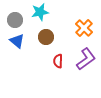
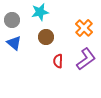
gray circle: moved 3 px left
blue triangle: moved 3 px left, 2 px down
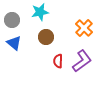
purple L-shape: moved 4 px left, 2 px down
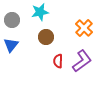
blue triangle: moved 3 px left, 2 px down; rotated 28 degrees clockwise
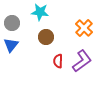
cyan star: rotated 18 degrees clockwise
gray circle: moved 3 px down
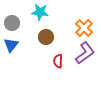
purple L-shape: moved 3 px right, 8 px up
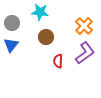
orange cross: moved 2 px up
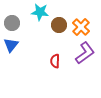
orange cross: moved 3 px left, 1 px down
brown circle: moved 13 px right, 12 px up
red semicircle: moved 3 px left
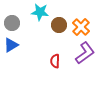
blue triangle: rotated 21 degrees clockwise
